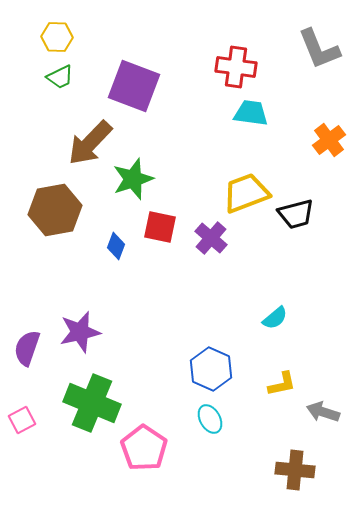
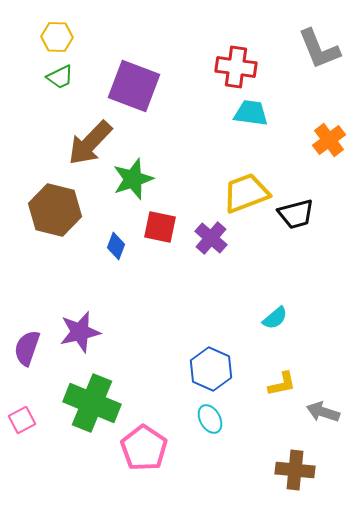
brown hexagon: rotated 24 degrees clockwise
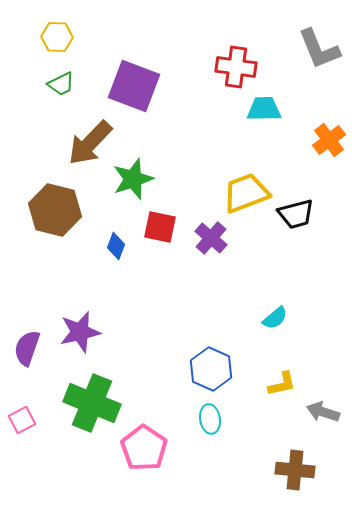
green trapezoid: moved 1 px right, 7 px down
cyan trapezoid: moved 13 px right, 4 px up; rotated 9 degrees counterclockwise
cyan ellipse: rotated 20 degrees clockwise
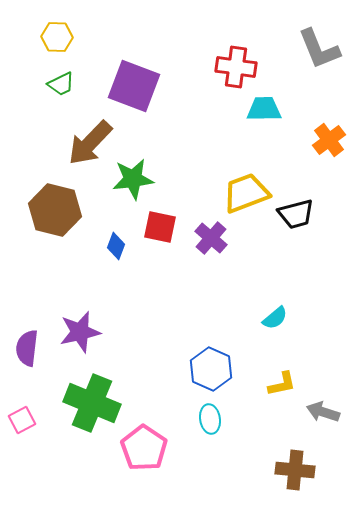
green star: rotated 12 degrees clockwise
purple semicircle: rotated 12 degrees counterclockwise
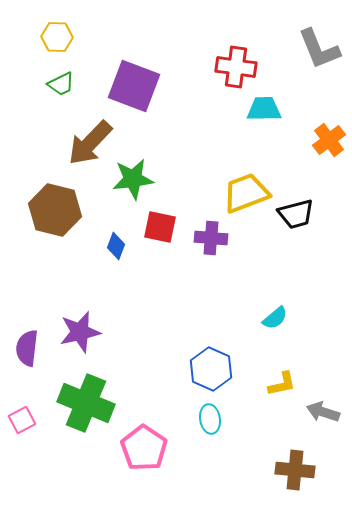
purple cross: rotated 36 degrees counterclockwise
green cross: moved 6 px left
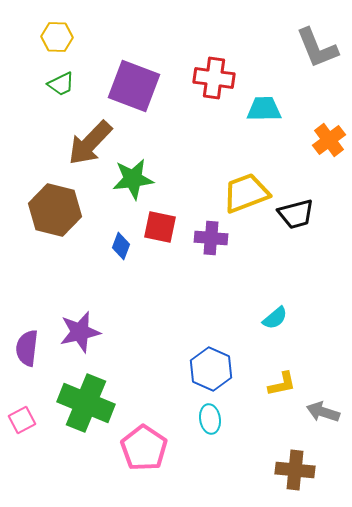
gray L-shape: moved 2 px left, 1 px up
red cross: moved 22 px left, 11 px down
blue diamond: moved 5 px right
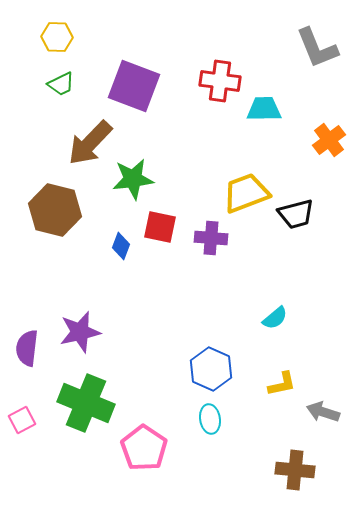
red cross: moved 6 px right, 3 px down
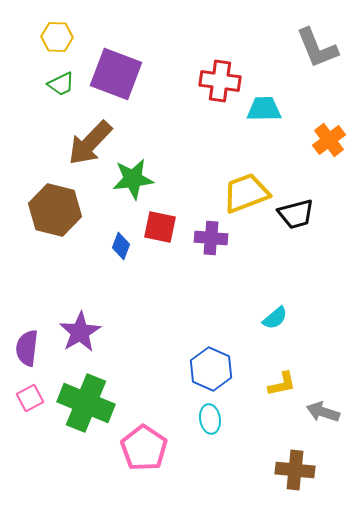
purple square: moved 18 px left, 12 px up
purple star: rotated 18 degrees counterclockwise
pink square: moved 8 px right, 22 px up
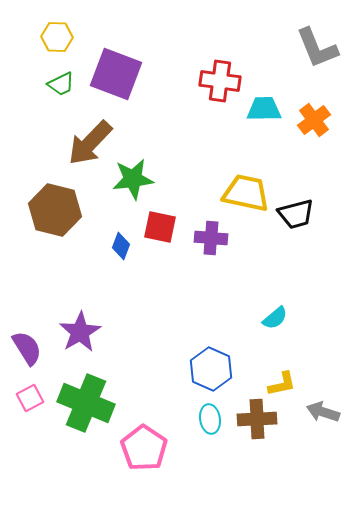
orange cross: moved 15 px left, 20 px up
yellow trapezoid: rotated 33 degrees clockwise
purple semicircle: rotated 141 degrees clockwise
brown cross: moved 38 px left, 51 px up; rotated 9 degrees counterclockwise
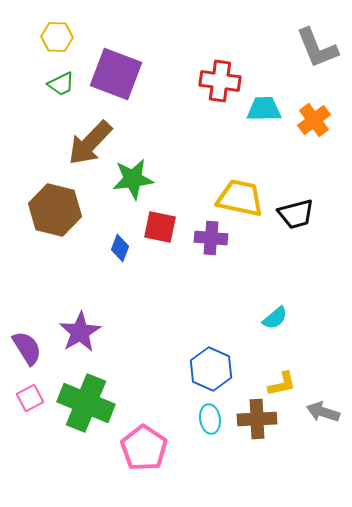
yellow trapezoid: moved 6 px left, 5 px down
blue diamond: moved 1 px left, 2 px down
